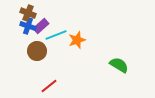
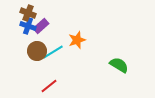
cyan line: moved 3 px left, 17 px down; rotated 10 degrees counterclockwise
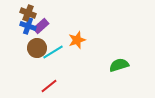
brown circle: moved 3 px up
green semicircle: rotated 48 degrees counterclockwise
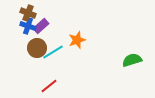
green semicircle: moved 13 px right, 5 px up
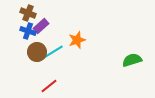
blue cross: moved 5 px down
brown circle: moved 4 px down
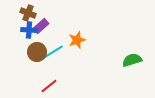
blue cross: moved 1 px right, 1 px up; rotated 14 degrees counterclockwise
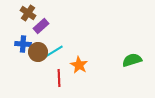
brown cross: rotated 14 degrees clockwise
blue cross: moved 6 px left, 14 px down
orange star: moved 2 px right, 25 px down; rotated 24 degrees counterclockwise
brown circle: moved 1 px right
red line: moved 10 px right, 8 px up; rotated 54 degrees counterclockwise
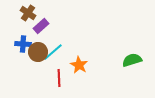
cyan line: rotated 10 degrees counterclockwise
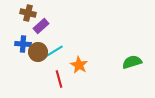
brown cross: rotated 21 degrees counterclockwise
cyan line: rotated 10 degrees clockwise
green semicircle: moved 2 px down
red line: moved 1 px down; rotated 12 degrees counterclockwise
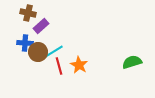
blue cross: moved 2 px right, 1 px up
red line: moved 13 px up
